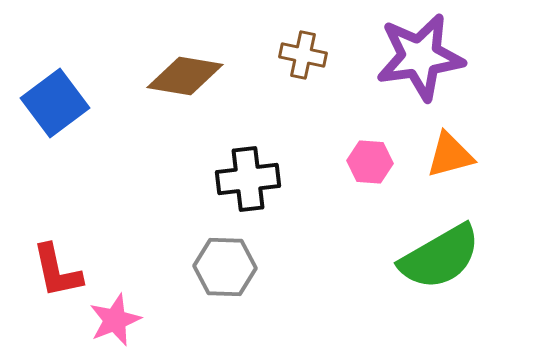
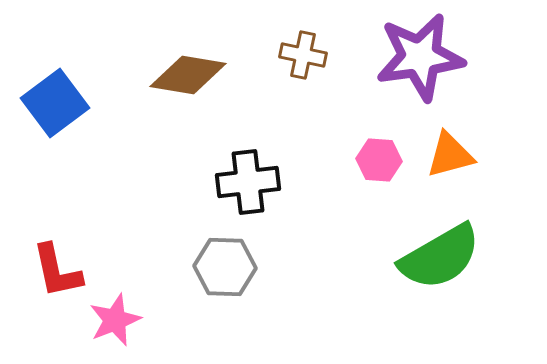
brown diamond: moved 3 px right, 1 px up
pink hexagon: moved 9 px right, 2 px up
black cross: moved 3 px down
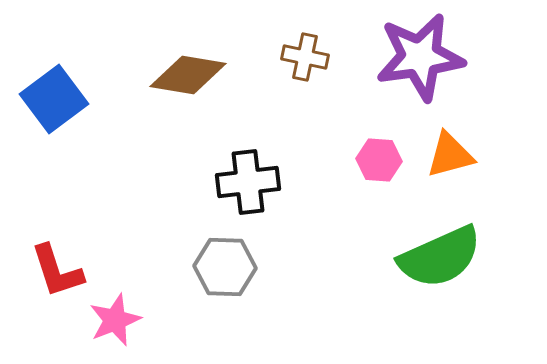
brown cross: moved 2 px right, 2 px down
blue square: moved 1 px left, 4 px up
green semicircle: rotated 6 degrees clockwise
red L-shape: rotated 6 degrees counterclockwise
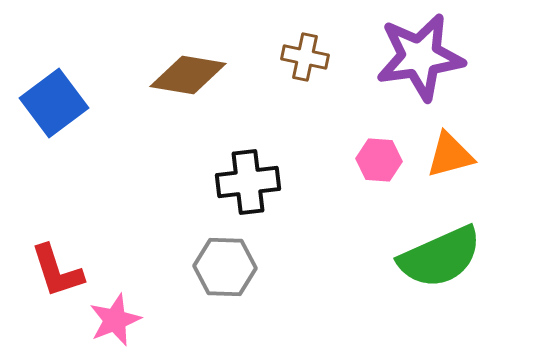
blue square: moved 4 px down
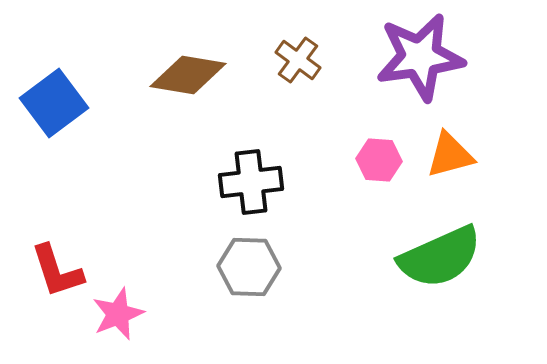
brown cross: moved 7 px left, 3 px down; rotated 24 degrees clockwise
black cross: moved 3 px right
gray hexagon: moved 24 px right
pink star: moved 3 px right, 6 px up
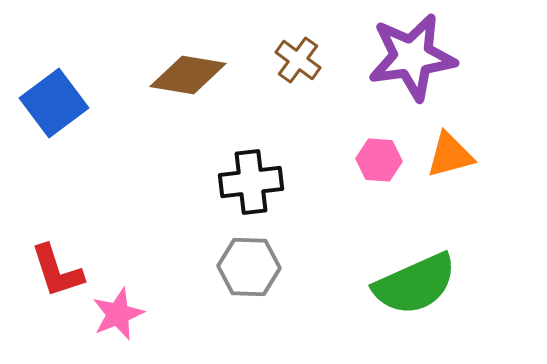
purple star: moved 8 px left
green semicircle: moved 25 px left, 27 px down
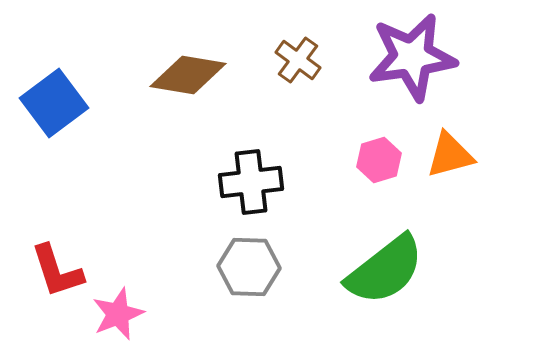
pink hexagon: rotated 21 degrees counterclockwise
green semicircle: moved 30 px left, 14 px up; rotated 14 degrees counterclockwise
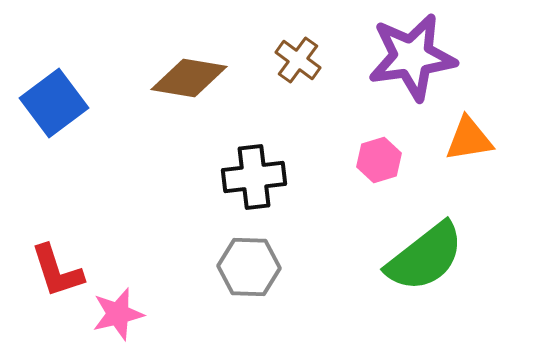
brown diamond: moved 1 px right, 3 px down
orange triangle: moved 19 px right, 16 px up; rotated 6 degrees clockwise
black cross: moved 3 px right, 5 px up
green semicircle: moved 40 px right, 13 px up
pink star: rotated 8 degrees clockwise
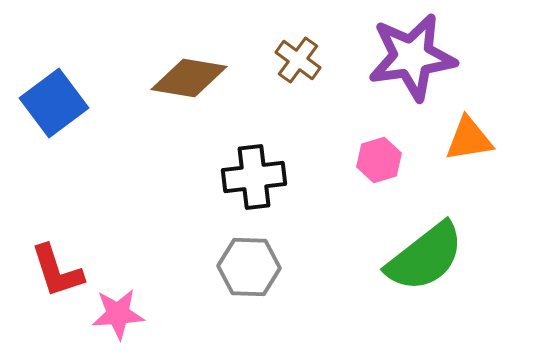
pink star: rotated 10 degrees clockwise
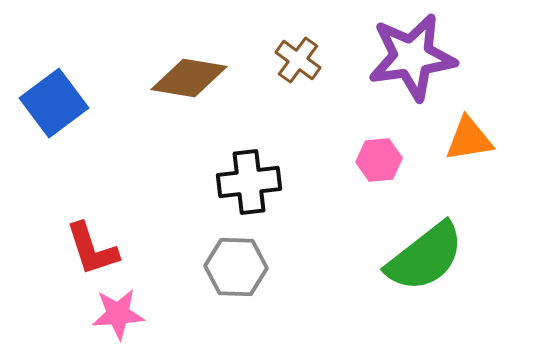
pink hexagon: rotated 12 degrees clockwise
black cross: moved 5 px left, 5 px down
gray hexagon: moved 13 px left
red L-shape: moved 35 px right, 22 px up
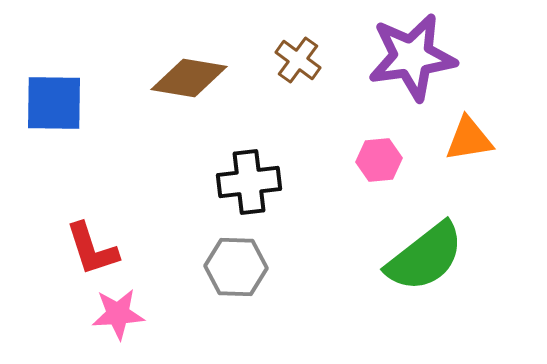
blue square: rotated 38 degrees clockwise
